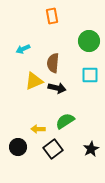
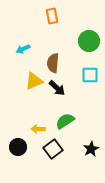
black arrow: rotated 30 degrees clockwise
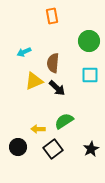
cyan arrow: moved 1 px right, 3 px down
green semicircle: moved 1 px left
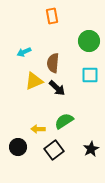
black square: moved 1 px right, 1 px down
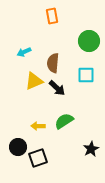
cyan square: moved 4 px left
yellow arrow: moved 3 px up
black square: moved 16 px left, 8 px down; rotated 18 degrees clockwise
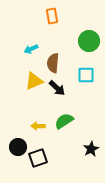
cyan arrow: moved 7 px right, 3 px up
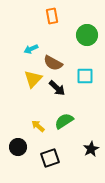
green circle: moved 2 px left, 6 px up
brown semicircle: rotated 66 degrees counterclockwise
cyan square: moved 1 px left, 1 px down
yellow triangle: moved 1 px left, 2 px up; rotated 24 degrees counterclockwise
yellow arrow: rotated 40 degrees clockwise
black square: moved 12 px right
